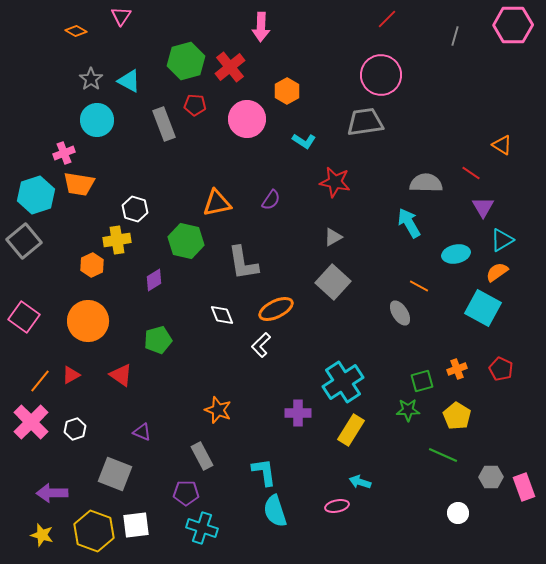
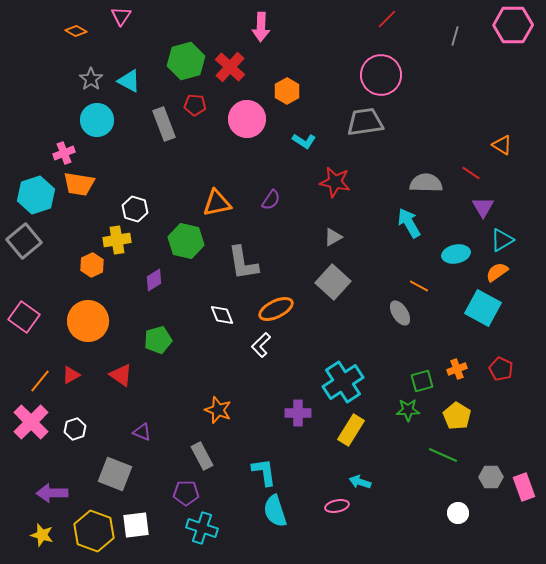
red cross at (230, 67): rotated 8 degrees counterclockwise
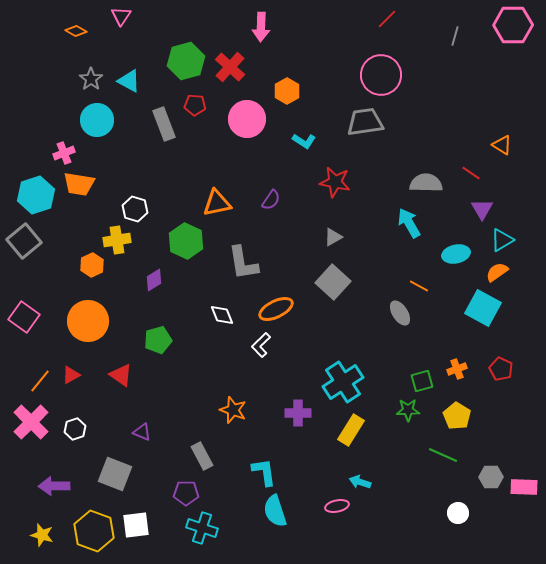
purple triangle at (483, 207): moved 1 px left, 2 px down
green hexagon at (186, 241): rotated 12 degrees clockwise
orange star at (218, 410): moved 15 px right
pink rectangle at (524, 487): rotated 68 degrees counterclockwise
purple arrow at (52, 493): moved 2 px right, 7 px up
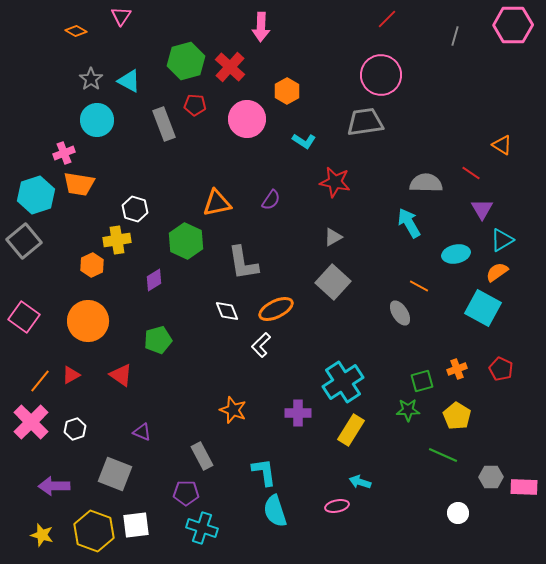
white diamond at (222, 315): moved 5 px right, 4 px up
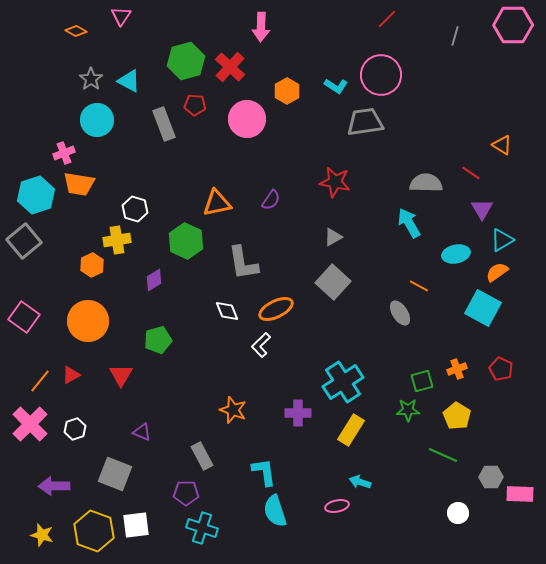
cyan L-shape at (304, 141): moved 32 px right, 55 px up
red triangle at (121, 375): rotated 25 degrees clockwise
pink cross at (31, 422): moved 1 px left, 2 px down
pink rectangle at (524, 487): moved 4 px left, 7 px down
